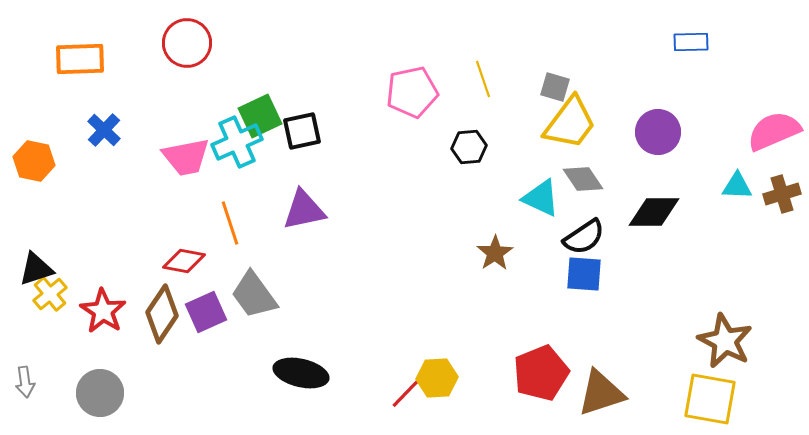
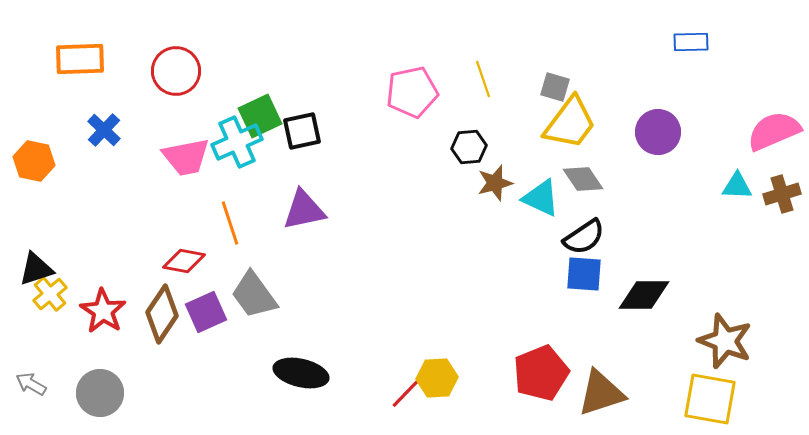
red circle at (187, 43): moved 11 px left, 28 px down
black diamond at (654, 212): moved 10 px left, 83 px down
brown star at (495, 253): moved 70 px up; rotated 18 degrees clockwise
brown star at (725, 341): rotated 6 degrees counterclockwise
gray arrow at (25, 382): moved 6 px right, 2 px down; rotated 128 degrees clockwise
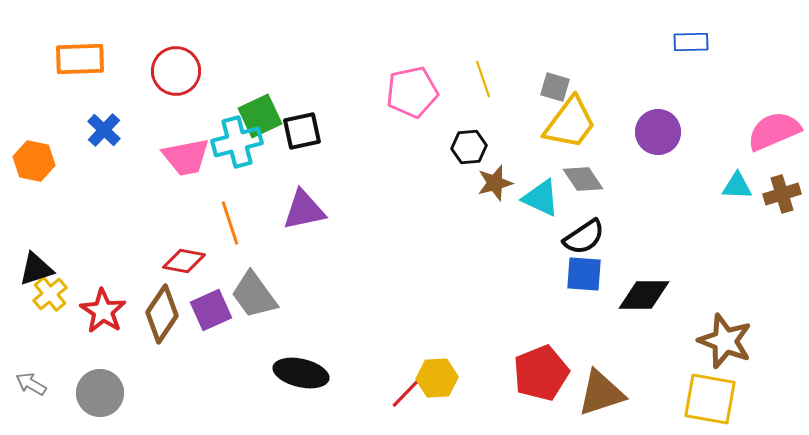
cyan cross at (237, 142): rotated 9 degrees clockwise
purple square at (206, 312): moved 5 px right, 2 px up
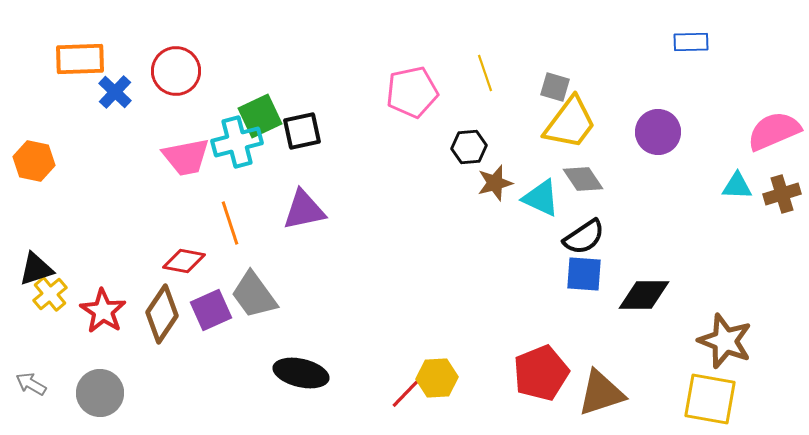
yellow line at (483, 79): moved 2 px right, 6 px up
blue cross at (104, 130): moved 11 px right, 38 px up
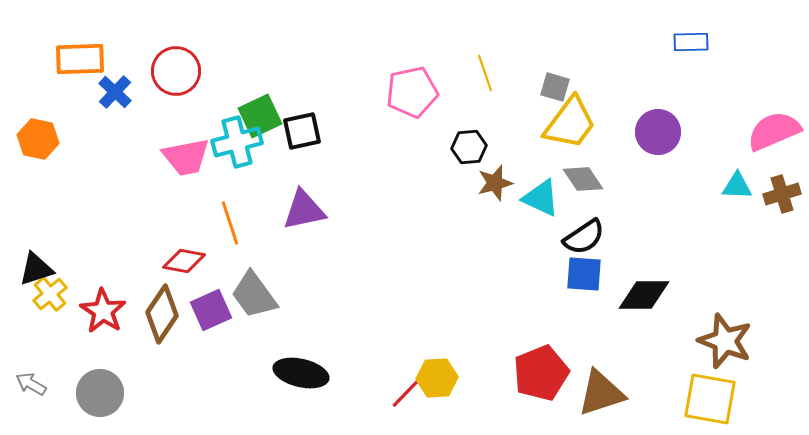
orange hexagon at (34, 161): moved 4 px right, 22 px up
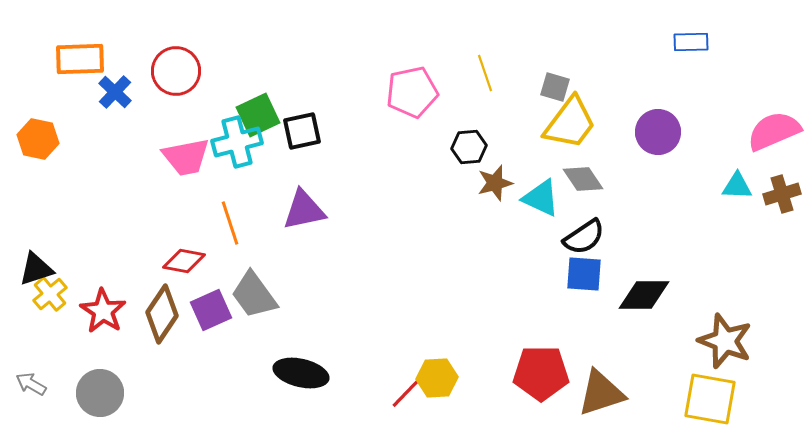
green square at (260, 116): moved 2 px left, 1 px up
red pentagon at (541, 373): rotated 22 degrees clockwise
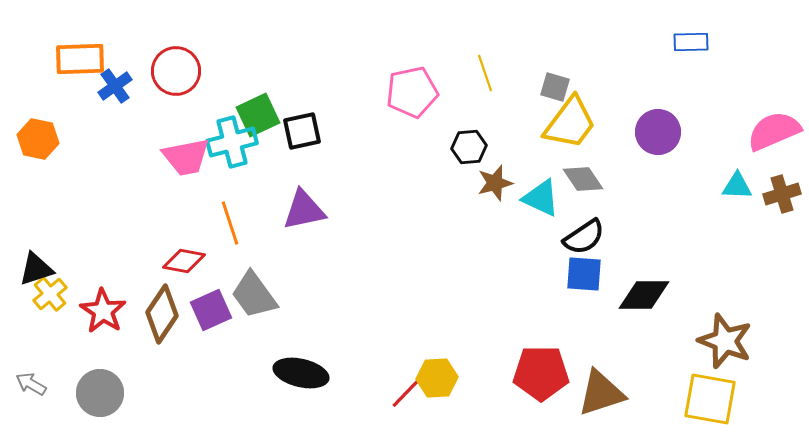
blue cross at (115, 92): moved 6 px up; rotated 12 degrees clockwise
cyan cross at (237, 142): moved 5 px left
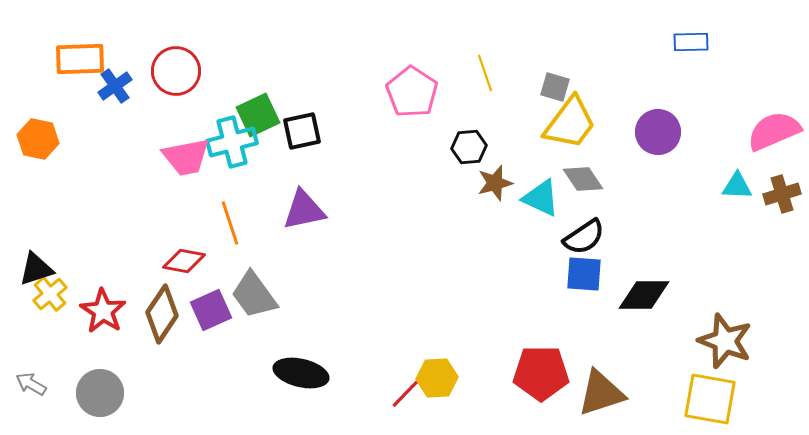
pink pentagon at (412, 92): rotated 27 degrees counterclockwise
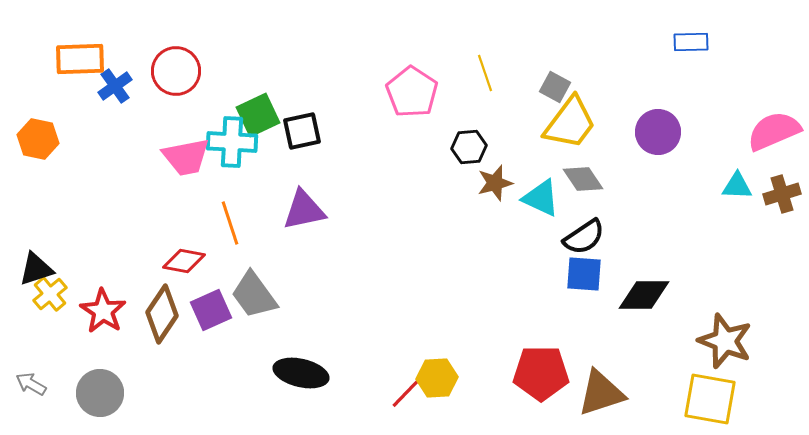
gray square at (555, 87): rotated 12 degrees clockwise
cyan cross at (232, 142): rotated 18 degrees clockwise
